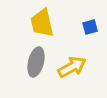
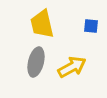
yellow trapezoid: moved 1 px down
blue square: moved 1 px right, 1 px up; rotated 21 degrees clockwise
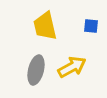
yellow trapezoid: moved 3 px right, 2 px down
gray ellipse: moved 8 px down
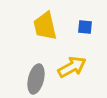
blue square: moved 6 px left, 1 px down
gray ellipse: moved 9 px down
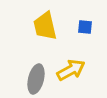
yellow arrow: moved 1 px left, 3 px down
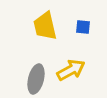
blue square: moved 2 px left
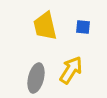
yellow arrow: rotated 28 degrees counterclockwise
gray ellipse: moved 1 px up
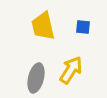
yellow trapezoid: moved 2 px left
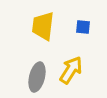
yellow trapezoid: rotated 20 degrees clockwise
gray ellipse: moved 1 px right, 1 px up
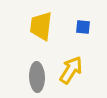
yellow trapezoid: moved 2 px left
gray ellipse: rotated 16 degrees counterclockwise
